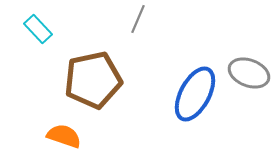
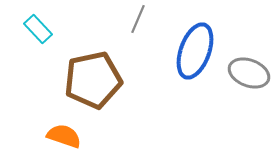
blue ellipse: moved 43 px up; rotated 8 degrees counterclockwise
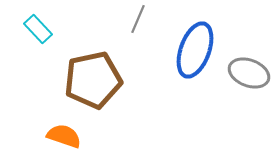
blue ellipse: moved 1 px up
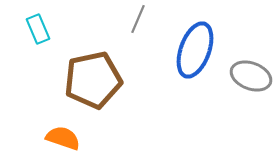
cyan rectangle: rotated 20 degrees clockwise
gray ellipse: moved 2 px right, 3 px down
orange semicircle: moved 1 px left, 2 px down
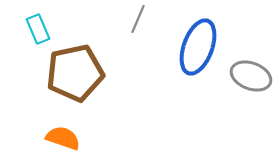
blue ellipse: moved 3 px right, 3 px up
brown pentagon: moved 18 px left, 7 px up
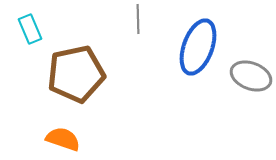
gray line: rotated 24 degrees counterclockwise
cyan rectangle: moved 8 px left
brown pentagon: moved 1 px right, 1 px down
orange semicircle: moved 1 px down
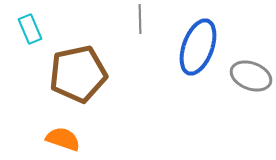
gray line: moved 2 px right
brown pentagon: moved 2 px right
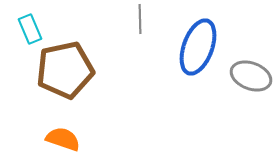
brown pentagon: moved 13 px left, 4 px up
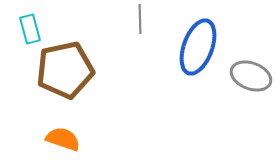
cyan rectangle: rotated 8 degrees clockwise
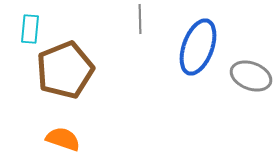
cyan rectangle: rotated 20 degrees clockwise
brown pentagon: rotated 10 degrees counterclockwise
